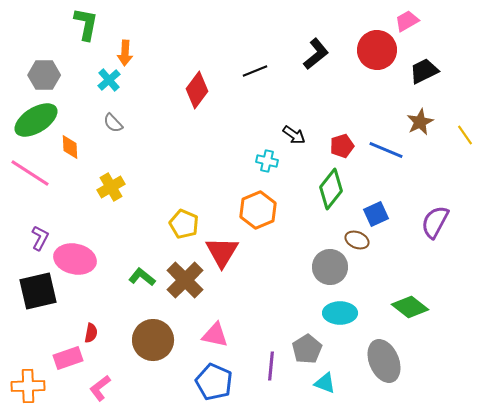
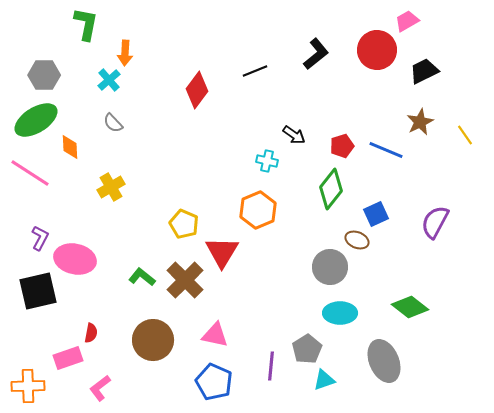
cyan triangle at (325, 383): moved 1 px left, 3 px up; rotated 40 degrees counterclockwise
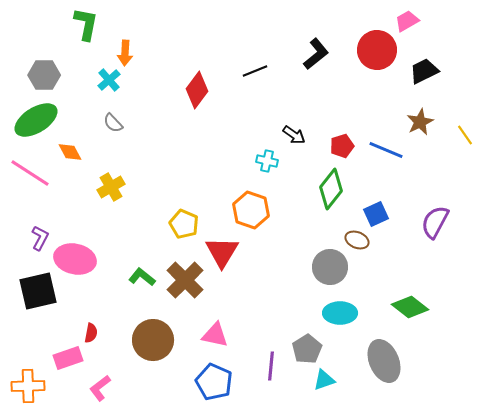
orange diamond at (70, 147): moved 5 px down; rotated 25 degrees counterclockwise
orange hexagon at (258, 210): moved 7 px left; rotated 18 degrees counterclockwise
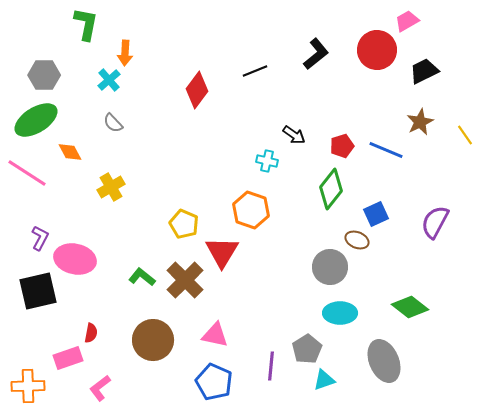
pink line at (30, 173): moved 3 px left
